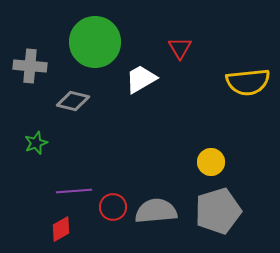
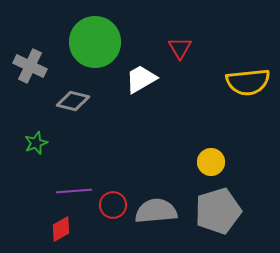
gray cross: rotated 20 degrees clockwise
red circle: moved 2 px up
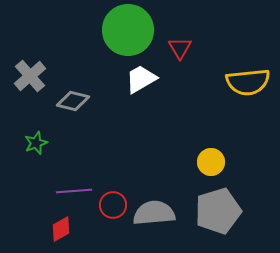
green circle: moved 33 px right, 12 px up
gray cross: moved 10 px down; rotated 24 degrees clockwise
gray semicircle: moved 2 px left, 2 px down
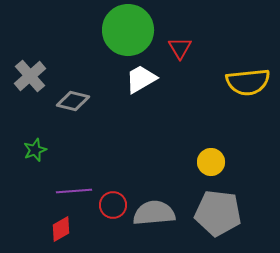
green star: moved 1 px left, 7 px down
gray pentagon: moved 2 px down; rotated 24 degrees clockwise
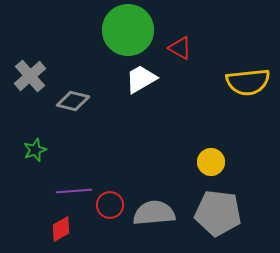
red triangle: rotated 30 degrees counterclockwise
red circle: moved 3 px left
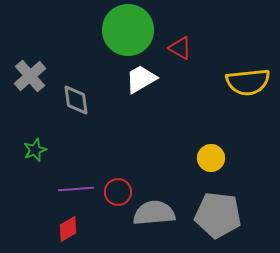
gray diamond: moved 3 px right, 1 px up; rotated 68 degrees clockwise
yellow circle: moved 4 px up
purple line: moved 2 px right, 2 px up
red circle: moved 8 px right, 13 px up
gray pentagon: moved 2 px down
red diamond: moved 7 px right
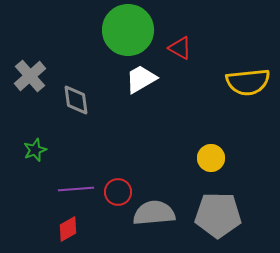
gray pentagon: rotated 6 degrees counterclockwise
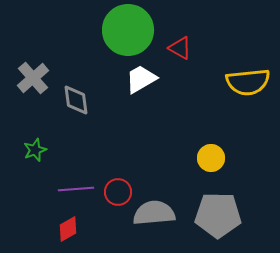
gray cross: moved 3 px right, 2 px down
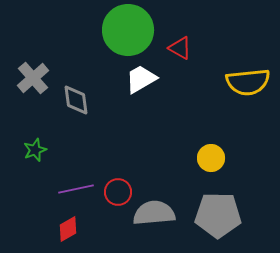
purple line: rotated 8 degrees counterclockwise
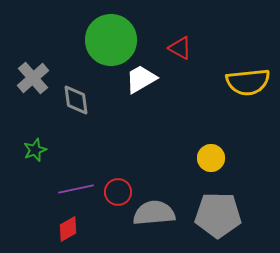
green circle: moved 17 px left, 10 px down
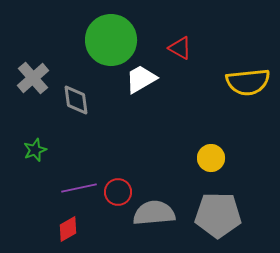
purple line: moved 3 px right, 1 px up
